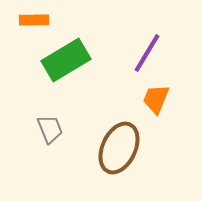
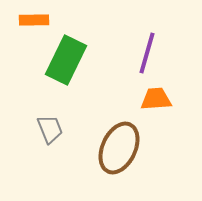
purple line: rotated 15 degrees counterclockwise
green rectangle: rotated 33 degrees counterclockwise
orange trapezoid: rotated 64 degrees clockwise
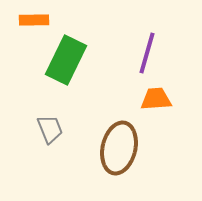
brown ellipse: rotated 12 degrees counterclockwise
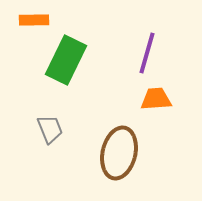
brown ellipse: moved 5 px down
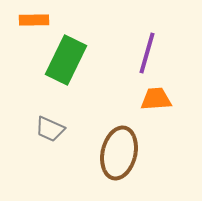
gray trapezoid: rotated 136 degrees clockwise
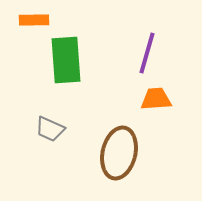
green rectangle: rotated 30 degrees counterclockwise
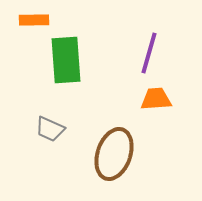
purple line: moved 2 px right
brown ellipse: moved 5 px left, 1 px down; rotated 6 degrees clockwise
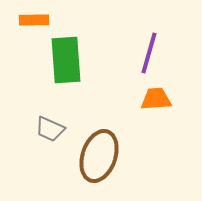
brown ellipse: moved 15 px left, 2 px down
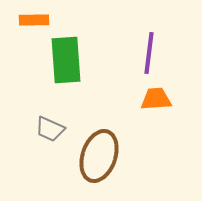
purple line: rotated 9 degrees counterclockwise
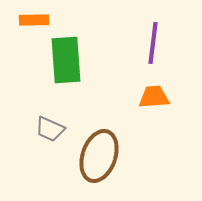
purple line: moved 4 px right, 10 px up
orange trapezoid: moved 2 px left, 2 px up
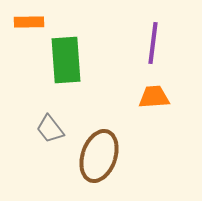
orange rectangle: moved 5 px left, 2 px down
gray trapezoid: rotated 28 degrees clockwise
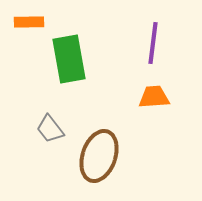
green rectangle: moved 3 px right, 1 px up; rotated 6 degrees counterclockwise
